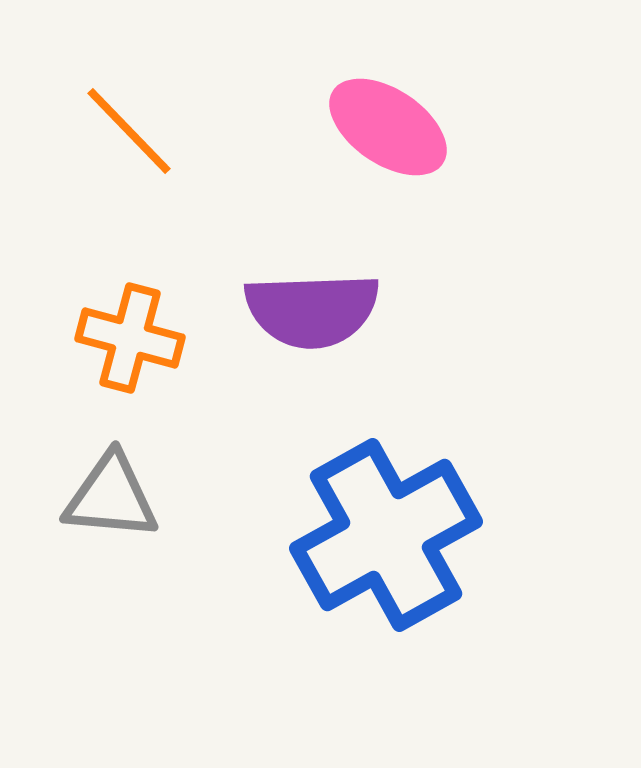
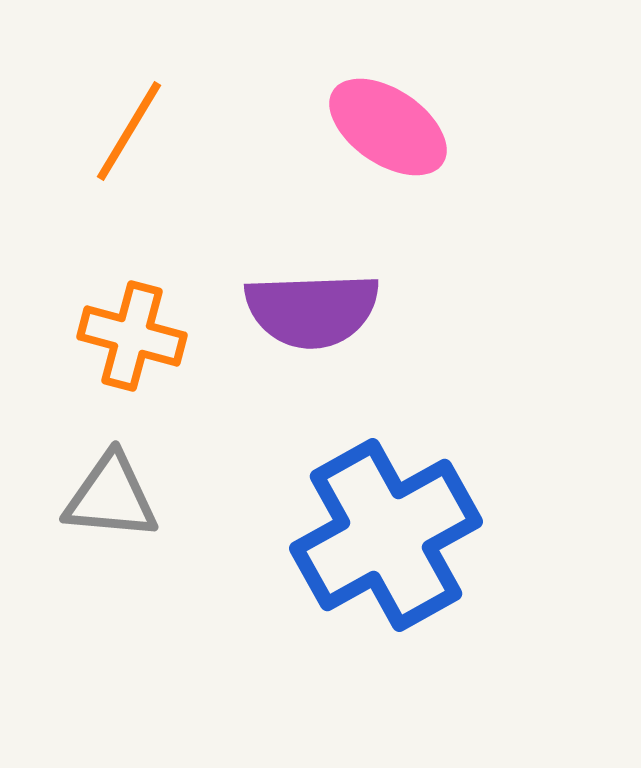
orange line: rotated 75 degrees clockwise
orange cross: moved 2 px right, 2 px up
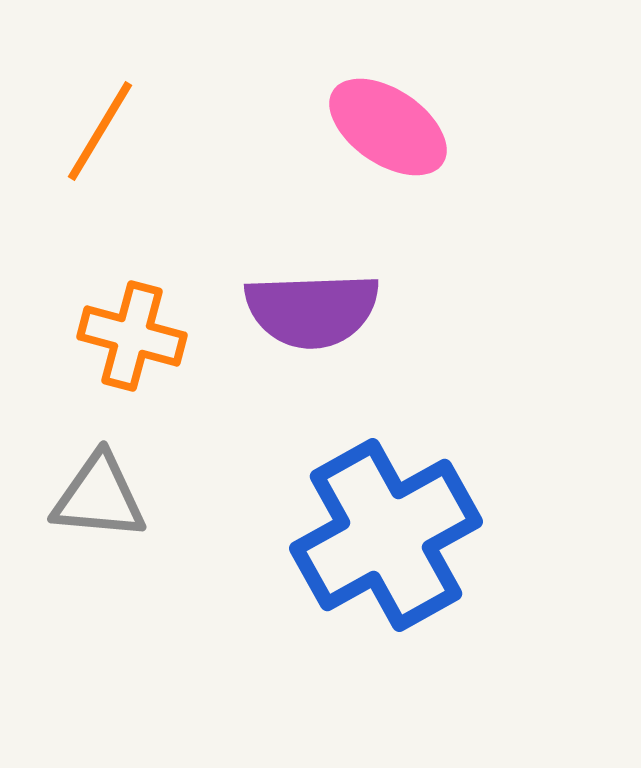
orange line: moved 29 px left
gray triangle: moved 12 px left
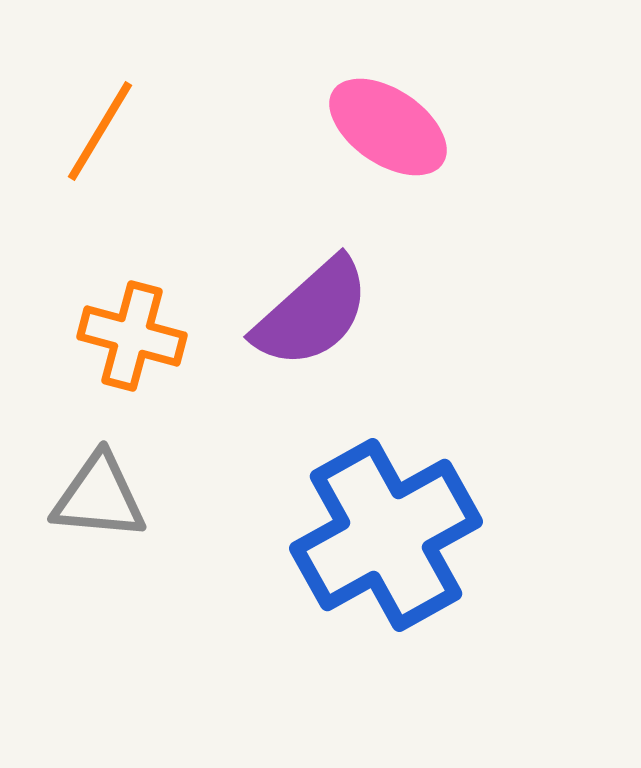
purple semicircle: moved 3 px down; rotated 40 degrees counterclockwise
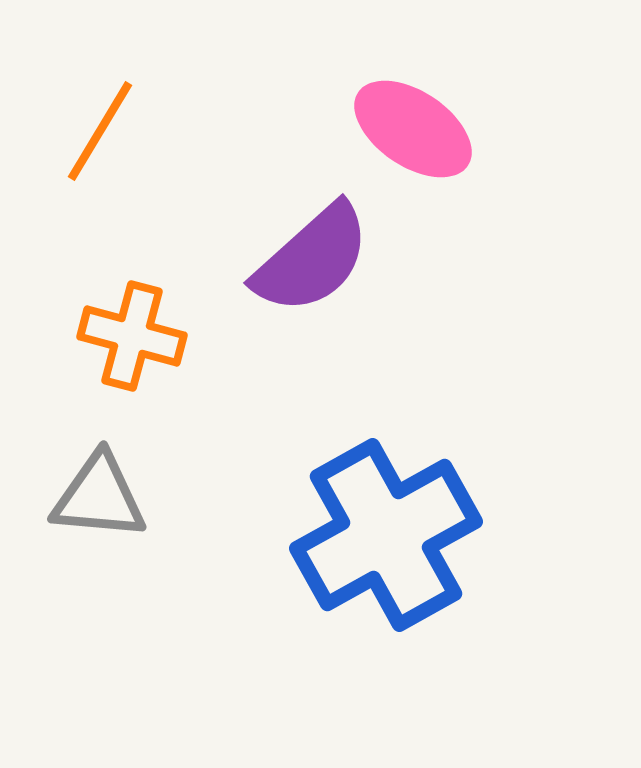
pink ellipse: moved 25 px right, 2 px down
purple semicircle: moved 54 px up
